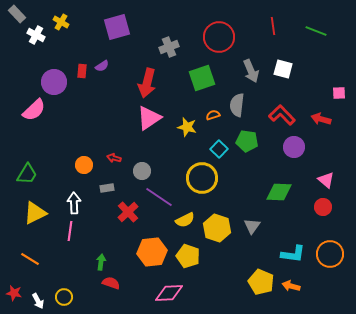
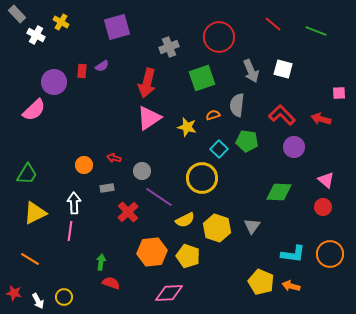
red line at (273, 26): moved 2 px up; rotated 42 degrees counterclockwise
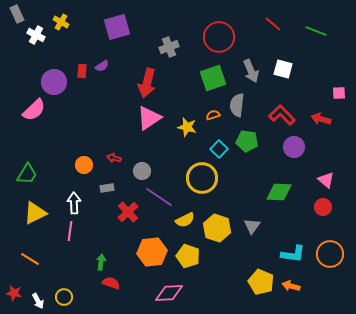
gray rectangle at (17, 14): rotated 18 degrees clockwise
green square at (202, 78): moved 11 px right
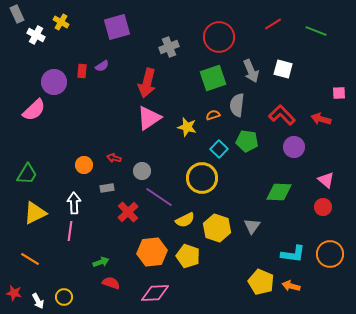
red line at (273, 24): rotated 72 degrees counterclockwise
green arrow at (101, 262): rotated 63 degrees clockwise
pink diamond at (169, 293): moved 14 px left
